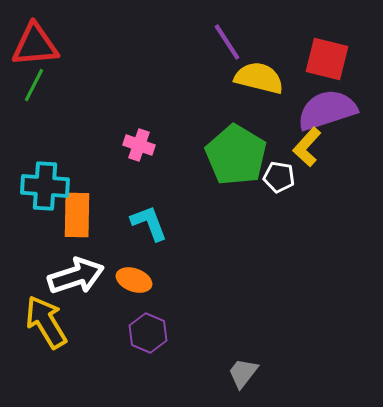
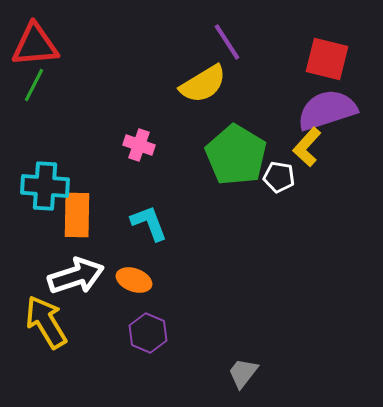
yellow semicircle: moved 56 px left, 6 px down; rotated 135 degrees clockwise
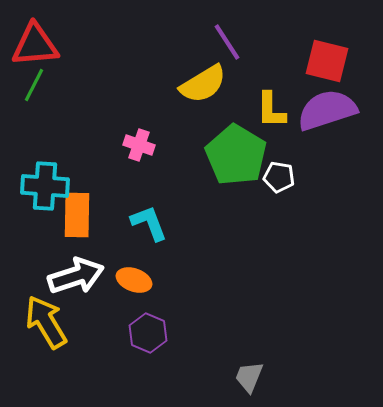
red square: moved 2 px down
yellow L-shape: moved 36 px left, 37 px up; rotated 42 degrees counterclockwise
gray trapezoid: moved 6 px right, 4 px down; rotated 16 degrees counterclockwise
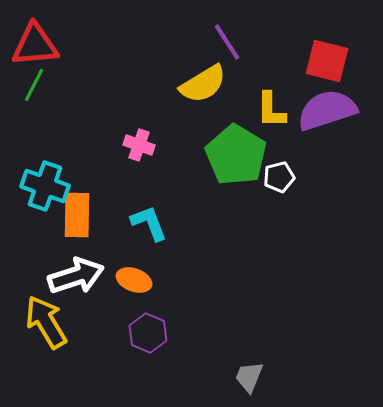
white pentagon: rotated 24 degrees counterclockwise
cyan cross: rotated 15 degrees clockwise
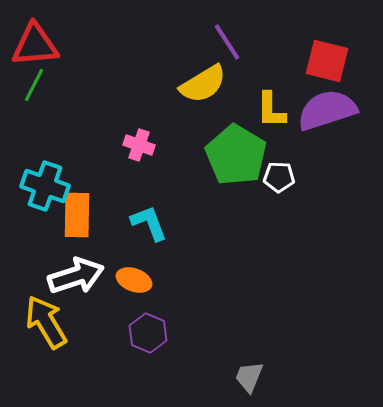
white pentagon: rotated 16 degrees clockwise
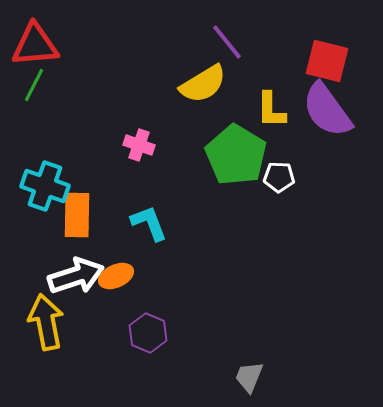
purple line: rotated 6 degrees counterclockwise
purple semicircle: rotated 108 degrees counterclockwise
orange ellipse: moved 18 px left, 4 px up; rotated 44 degrees counterclockwise
yellow arrow: rotated 20 degrees clockwise
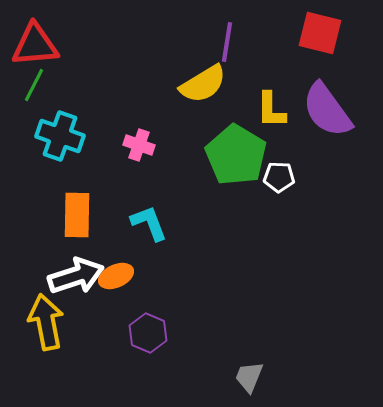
purple line: rotated 48 degrees clockwise
red square: moved 7 px left, 28 px up
cyan cross: moved 15 px right, 50 px up
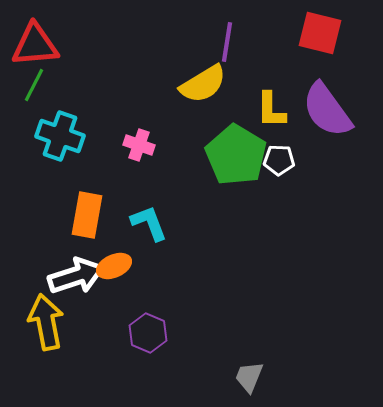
white pentagon: moved 17 px up
orange rectangle: moved 10 px right; rotated 9 degrees clockwise
orange ellipse: moved 2 px left, 10 px up
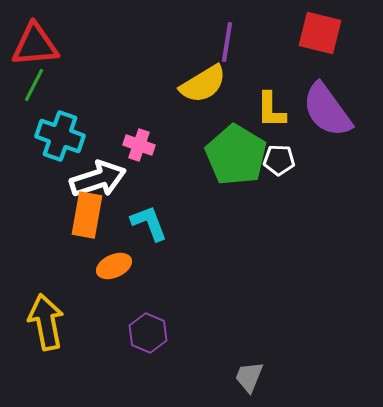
white arrow: moved 22 px right, 97 px up
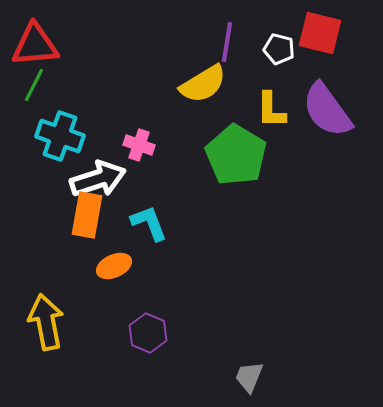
white pentagon: moved 111 px up; rotated 12 degrees clockwise
